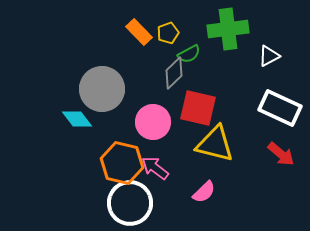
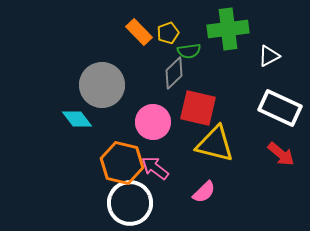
green semicircle: moved 3 px up; rotated 20 degrees clockwise
gray circle: moved 4 px up
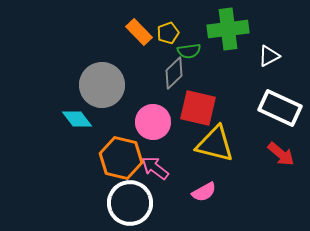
orange hexagon: moved 1 px left, 5 px up
pink semicircle: rotated 15 degrees clockwise
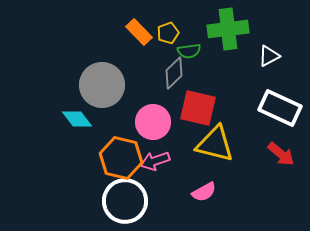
pink arrow: moved 7 px up; rotated 56 degrees counterclockwise
white circle: moved 5 px left, 2 px up
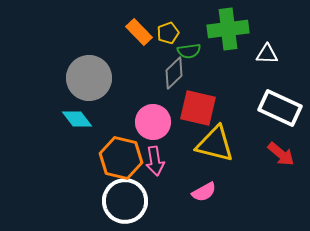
white triangle: moved 2 px left, 2 px up; rotated 30 degrees clockwise
gray circle: moved 13 px left, 7 px up
pink arrow: rotated 80 degrees counterclockwise
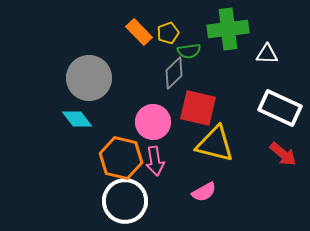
red arrow: moved 2 px right
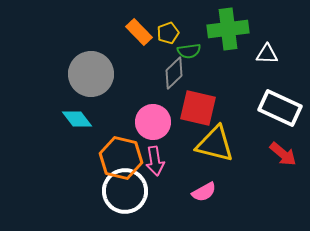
gray circle: moved 2 px right, 4 px up
white circle: moved 10 px up
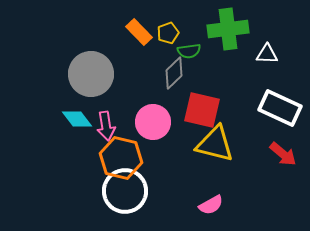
red square: moved 4 px right, 2 px down
pink arrow: moved 49 px left, 35 px up
pink semicircle: moved 7 px right, 13 px down
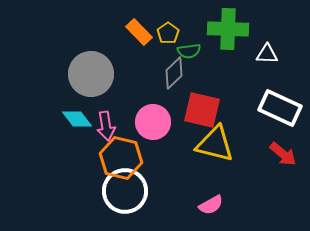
green cross: rotated 9 degrees clockwise
yellow pentagon: rotated 15 degrees counterclockwise
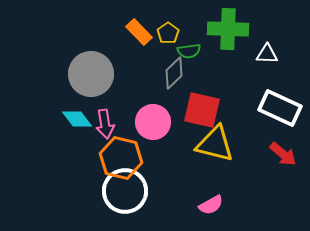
pink arrow: moved 1 px left, 2 px up
